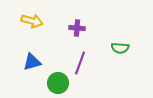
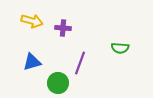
purple cross: moved 14 px left
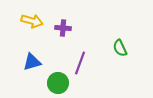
green semicircle: rotated 60 degrees clockwise
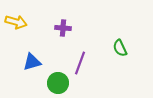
yellow arrow: moved 16 px left, 1 px down
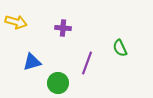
purple line: moved 7 px right
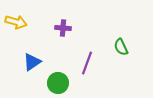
green semicircle: moved 1 px right, 1 px up
blue triangle: rotated 18 degrees counterclockwise
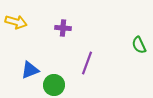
green semicircle: moved 18 px right, 2 px up
blue triangle: moved 2 px left, 8 px down; rotated 12 degrees clockwise
green circle: moved 4 px left, 2 px down
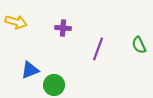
purple line: moved 11 px right, 14 px up
